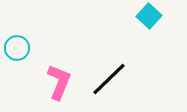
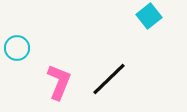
cyan square: rotated 10 degrees clockwise
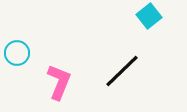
cyan circle: moved 5 px down
black line: moved 13 px right, 8 px up
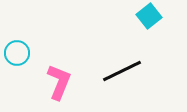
black line: rotated 18 degrees clockwise
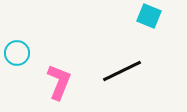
cyan square: rotated 30 degrees counterclockwise
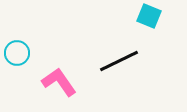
black line: moved 3 px left, 10 px up
pink L-shape: rotated 57 degrees counterclockwise
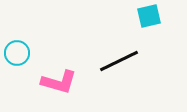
cyan square: rotated 35 degrees counterclockwise
pink L-shape: rotated 141 degrees clockwise
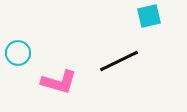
cyan circle: moved 1 px right
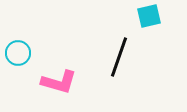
black line: moved 4 px up; rotated 45 degrees counterclockwise
